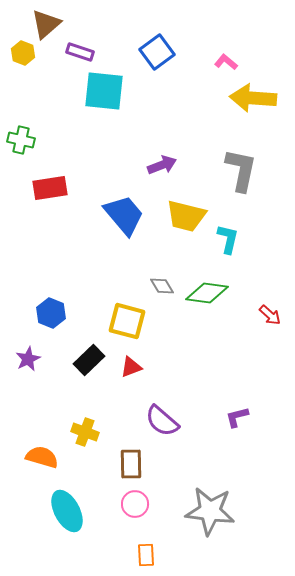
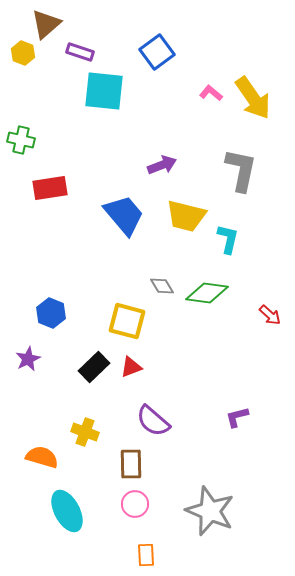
pink L-shape: moved 15 px left, 31 px down
yellow arrow: rotated 129 degrees counterclockwise
black rectangle: moved 5 px right, 7 px down
purple semicircle: moved 9 px left
gray star: rotated 15 degrees clockwise
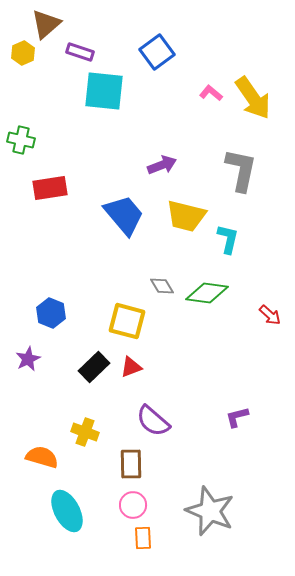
yellow hexagon: rotated 15 degrees clockwise
pink circle: moved 2 px left, 1 px down
orange rectangle: moved 3 px left, 17 px up
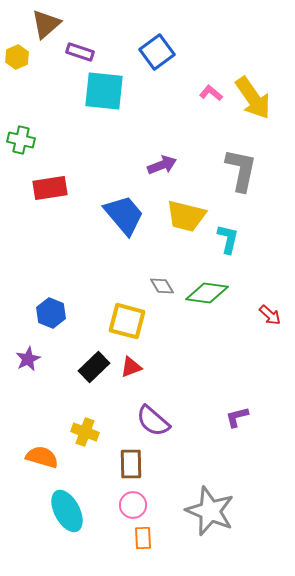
yellow hexagon: moved 6 px left, 4 px down
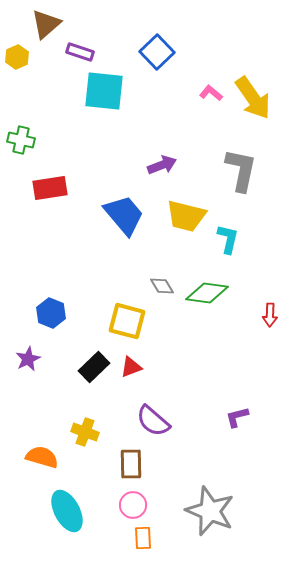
blue square: rotated 8 degrees counterclockwise
red arrow: rotated 50 degrees clockwise
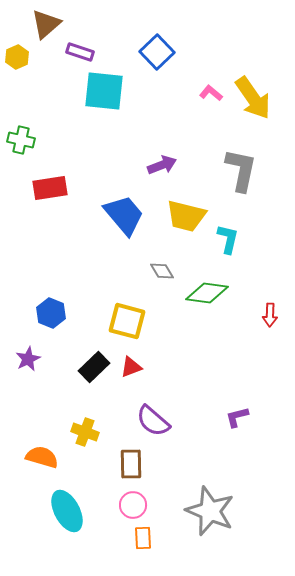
gray diamond: moved 15 px up
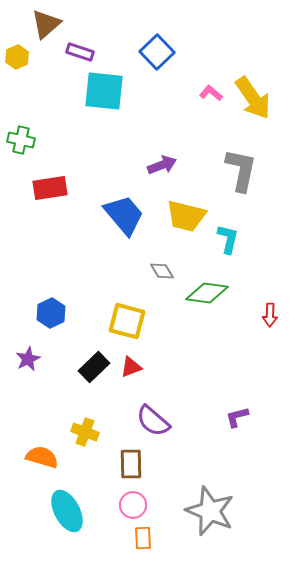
blue hexagon: rotated 12 degrees clockwise
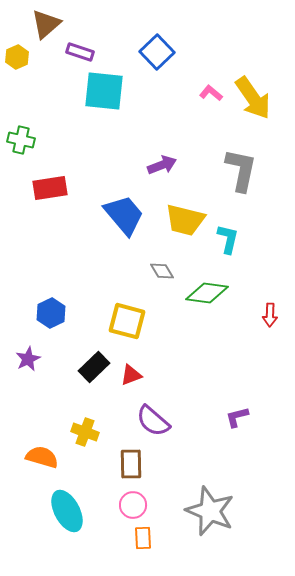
yellow trapezoid: moved 1 px left, 4 px down
red triangle: moved 8 px down
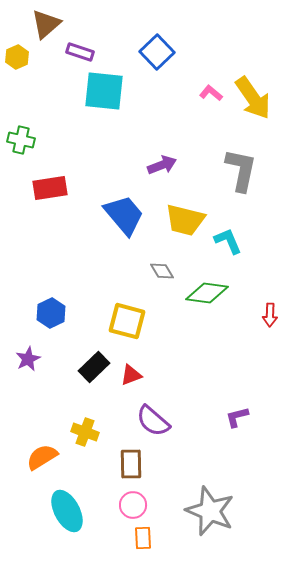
cyan L-shape: moved 2 px down; rotated 36 degrees counterclockwise
orange semicircle: rotated 48 degrees counterclockwise
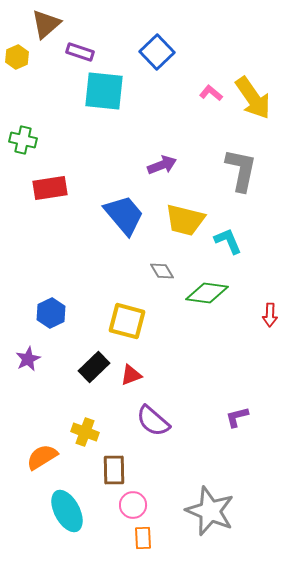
green cross: moved 2 px right
brown rectangle: moved 17 px left, 6 px down
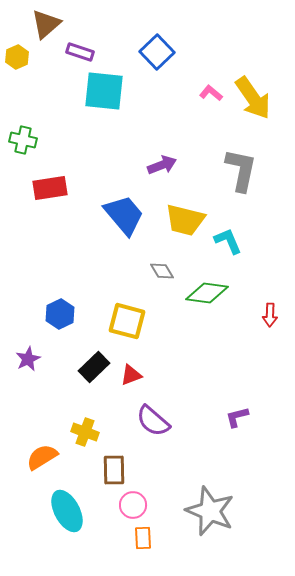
blue hexagon: moved 9 px right, 1 px down
